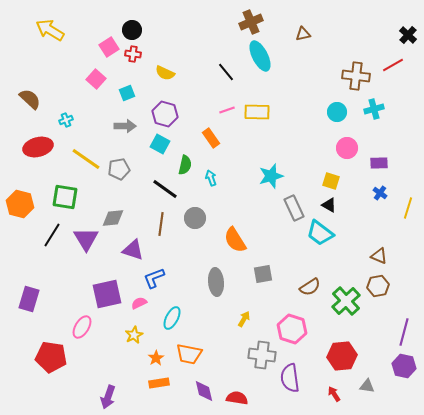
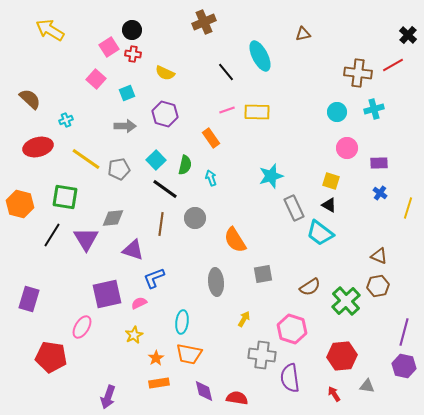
brown cross at (251, 22): moved 47 px left
brown cross at (356, 76): moved 2 px right, 3 px up
cyan square at (160, 144): moved 4 px left, 16 px down; rotated 18 degrees clockwise
cyan ellipse at (172, 318): moved 10 px right, 4 px down; rotated 20 degrees counterclockwise
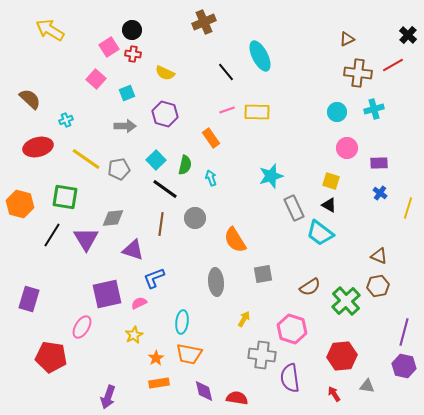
brown triangle at (303, 34): moved 44 px right, 5 px down; rotated 14 degrees counterclockwise
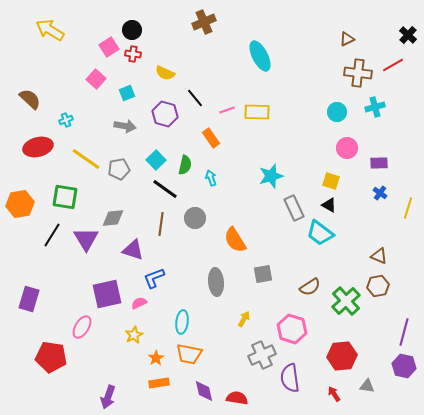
black line at (226, 72): moved 31 px left, 26 px down
cyan cross at (374, 109): moved 1 px right, 2 px up
gray arrow at (125, 126): rotated 10 degrees clockwise
orange hexagon at (20, 204): rotated 24 degrees counterclockwise
gray cross at (262, 355): rotated 32 degrees counterclockwise
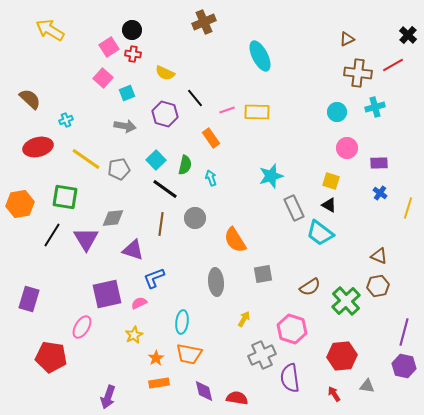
pink square at (96, 79): moved 7 px right, 1 px up
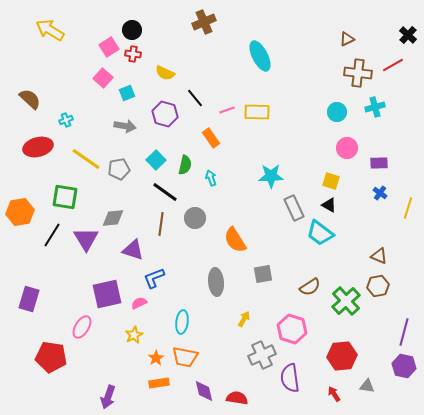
cyan star at (271, 176): rotated 15 degrees clockwise
black line at (165, 189): moved 3 px down
orange hexagon at (20, 204): moved 8 px down
orange trapezoid at (189, 354): moved 4 px left, 3 px down
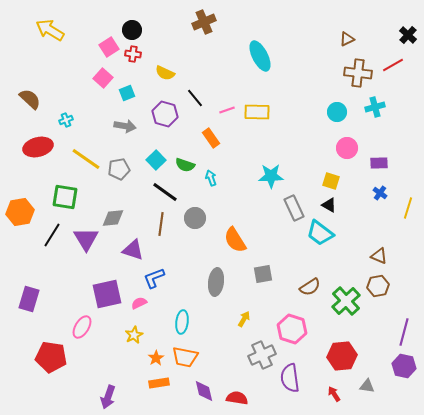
green semicircle at (185, 165): rotated 96 degrees clockwise
gray ellipse at (216, 282): rotated 12 degrees clockwise
